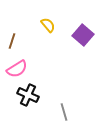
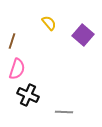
yellow semicircle: moved 1 px right, 2 px up
pink semicircle: rotated 40 degrees counterclockwise
gray line: rotated 72 degrees counterclockwise
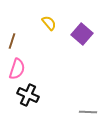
purple square: moved 1 px left, 1 px up
gray line: moved 24 px right
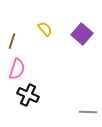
yellow semicircle: moved 4 px left, 6 px down
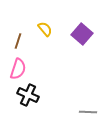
brown line: moved 6 px right
pink semicircle: moved 1 px right
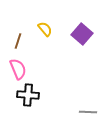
pink semicircle: rotated 40 degrees counterclockwise
black cross: rotated 20 degrees counterclockwise
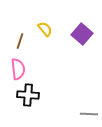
brown line: moved 2 px right
pink semicircle: rotated 15 degrees clockwise
gray line: moved 1 px right, 2 px down
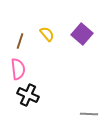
yellow semicircle: moved 2 px right, 5 px down
black cross: rotated 20 degrees clockwise
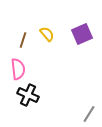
purple square: rotated 25 degrees clockwise
brown line: moved 3 px right, 1 px up
gray line: rotated 60 degrees counterclockwise
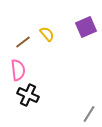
purple square: moved 4 px right, 7 px up
brown line: moved 2 px down; rotated 35 degrees clockwise
pink semicircle: moved 1 px down
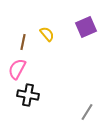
brown line: rotated 42 degrees counterclockwise
pink semicircle: moved 1 px left, 1 px up; rotated 145 degrees counterclockwise
black cross: rotated 15 degrees counterclockwise
gray line: moved 2 px left, 2 px up
